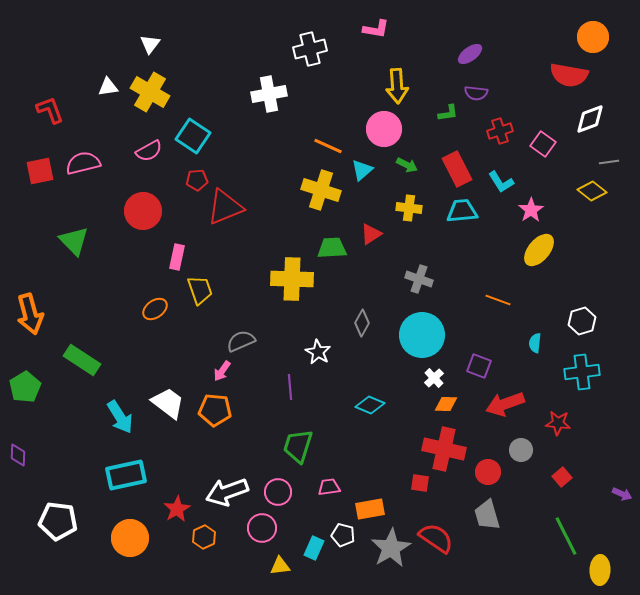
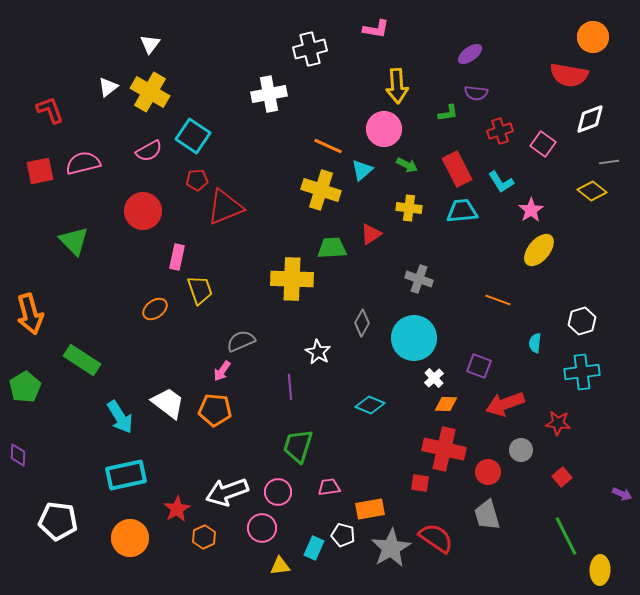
white triangle at (108, 87): rotated 30 degrees counterclockwise
cyan circle at (422, 335): moved 8 px left, 3 px down
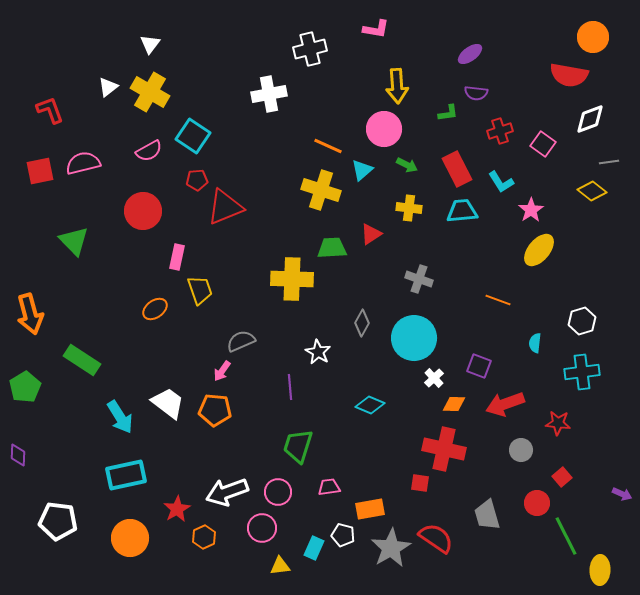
orange diamond at (446, 404): moved 8 px right
red circle at (488, 472): moved 49 px right, 31 px down
